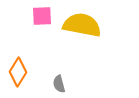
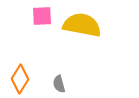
orange diamond: moved 2 px right, 7 px down
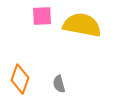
orange diamond: rotated 12 degrees counterclockwise
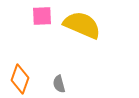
yellow semicircle: rotated 12 degrees clockwise
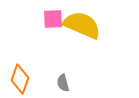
pink square: moved 11 px right, 3 px down
gray semicircle: moved 4 px right, 1 px up
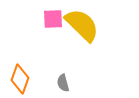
yellow semicircle: rotated 21 degrees clockwise
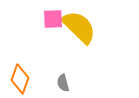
yellow semicircle: moved 3 px left, 2 px down
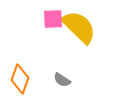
gray semicircle: moved 1 px left, 3 px up; rotated 42 degrees counterclockwise
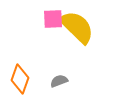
yellow semicircle: moved 2 px left
gray semicircle: moved 3 px left, 1 px down; rotated 126 degrees clockwise
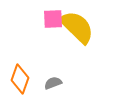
gray semicircle: moved 6 px left, 2 px down
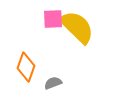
orange diamond: moved 6 px right, 12 px up
